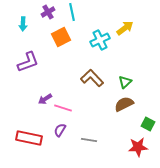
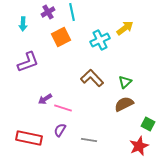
red star: moved 1 px right, 1 px up; rotated 18 degrees counterclockwise
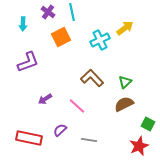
purple cross: rotated 24 degrees counterclockwise
pink line: moved 14 px right, 2 px up; rotated 24 degrees clockwise
purple semicircle: rotated 16 degrees clockwise
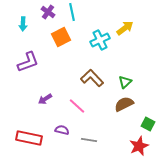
purple semicircle: moved 2 px right; rotated 56 degrees clockwise
